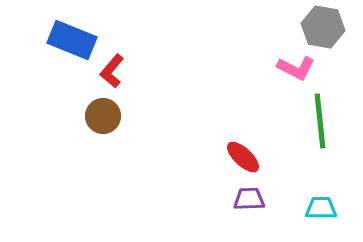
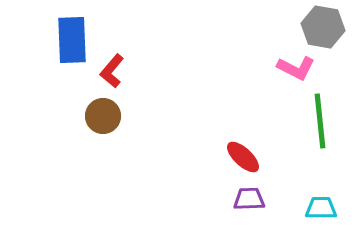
blue rectangle: rotated 66 degrees clockwise
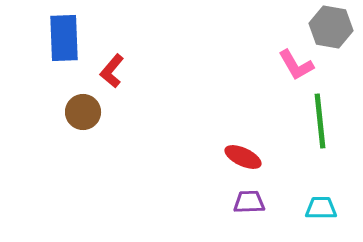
gray hexagon: moved 8 px right
blue rectangle: moved 8 px left, 2 px up
pink L-shape: moved 3 px up; rotated 33 degrees clockwise
brown circle: moved 20 px left, 4 px up
red ellipse: rotated 18 degrees counterclockwise
purple trapezoid: moved 3 px down
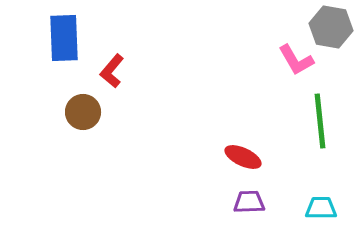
pink L-shape: moved 5 px up
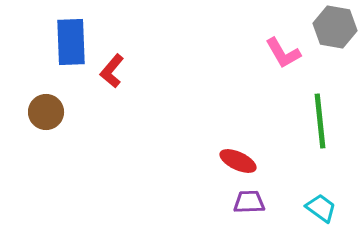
gray hexagon: moved 4 px right
blue rectangle: moved 7 px right, 4 px down
pink L-shape: moved 13 px left, 7 px up
brown circle: moved 37 px left
red ellipse: moved 5 px left, 4 px down
cyan trapezoid: rotated 36 degrees clockwise
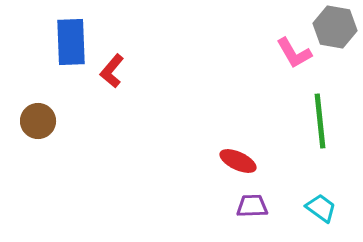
pink L-shape: moved 11 px right
brown circle: moved 8 px left, 9 px down
purple trapezoid: moved 3 px right, 4 px down
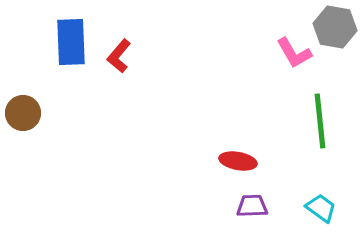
red L-shape: moved 7 px right, 15 px up
brown circle: moved 15 px left, 8 px up
red ellipse: rotated 15 degrees counterclockwise
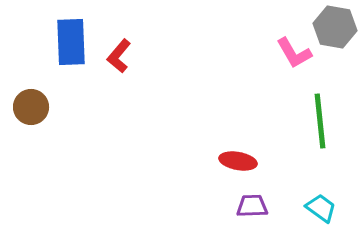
brown circle: moved 8 px right, 6 px up
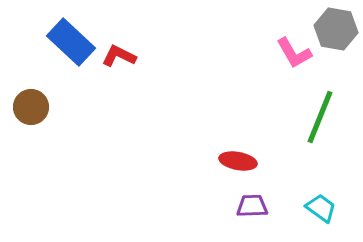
gray hexagon: moved 1 px right, 2 px down
blue rectangle: rotated 45 degrees counterclockwise
red L-shape: rotated 76 degrees clockwise
green line: moved 4 px up; rotated 28 degrees clockwise
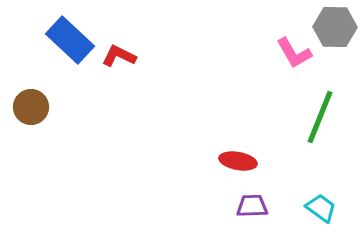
gray hexagon: moved 1 px left, 2 px up; rotated 9 degrees counterclockwise
blue rectangle: moved 1 px left, 2 px up
